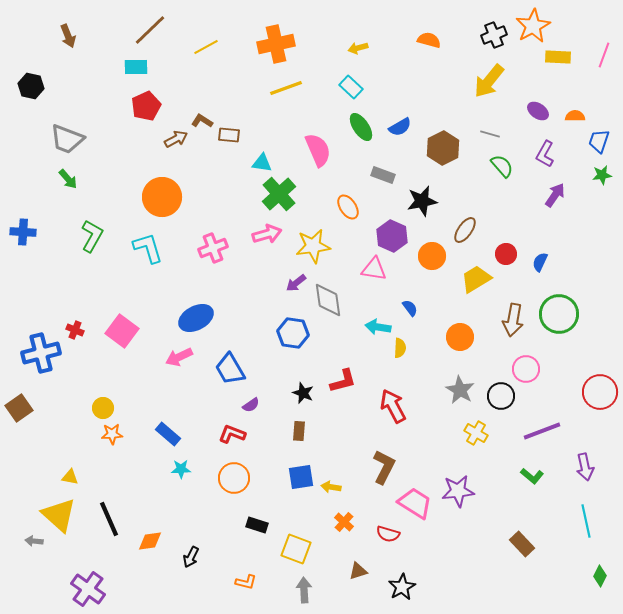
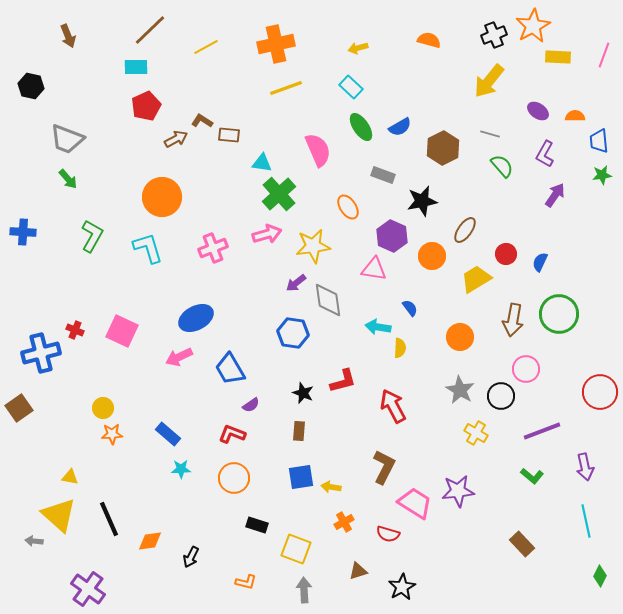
blue trapezoid at (599, 141): rotated 25 degrees counterclockwise
pink square at (122, 331): rotated 12 degrees counterclockwise
orange cross at (344, 522): rotated 18 degrees clockwise
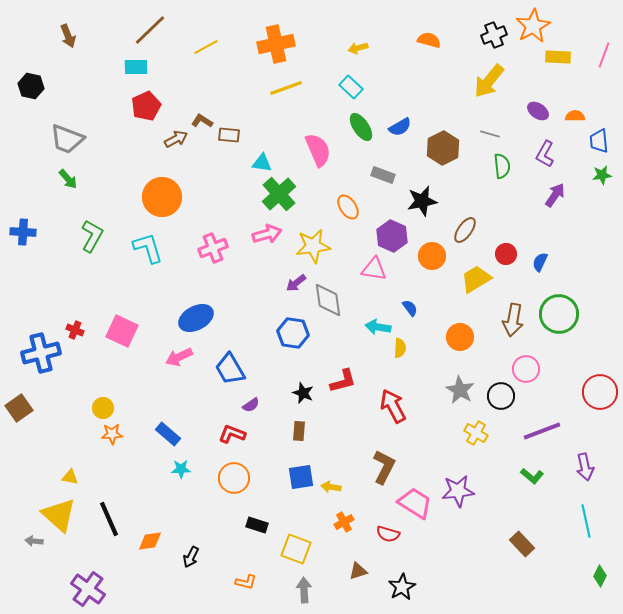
green semicircle at (502, 166): rotated 35 degrees clockwise
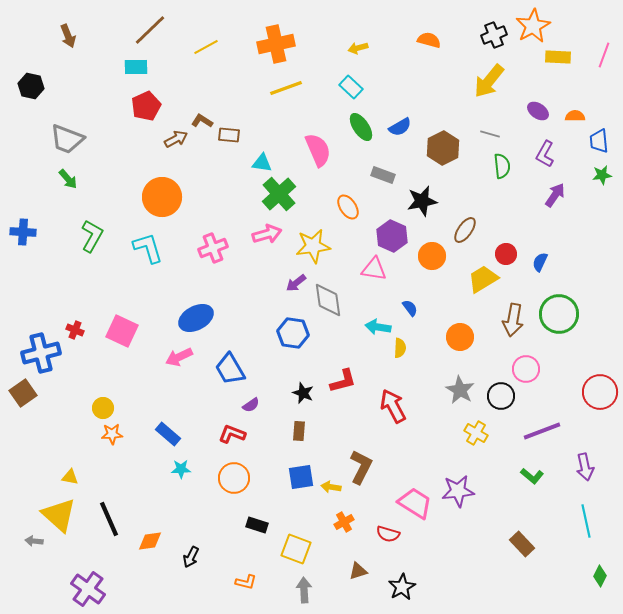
yellow trapezoid at (476, 279): moved 7 px right
brown square at (19, 408): moved 4 px right, 15 px up
brown L-shape at (384, 467): moved 23 px left
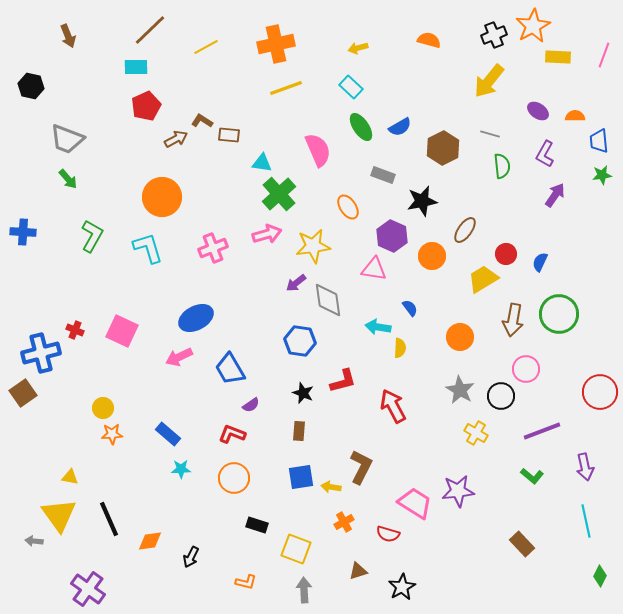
blue hexagon at (293, 333): moved 7 px right, 8 px down
yellow triangle at (59, 515): rotated 12 degrees clockwise
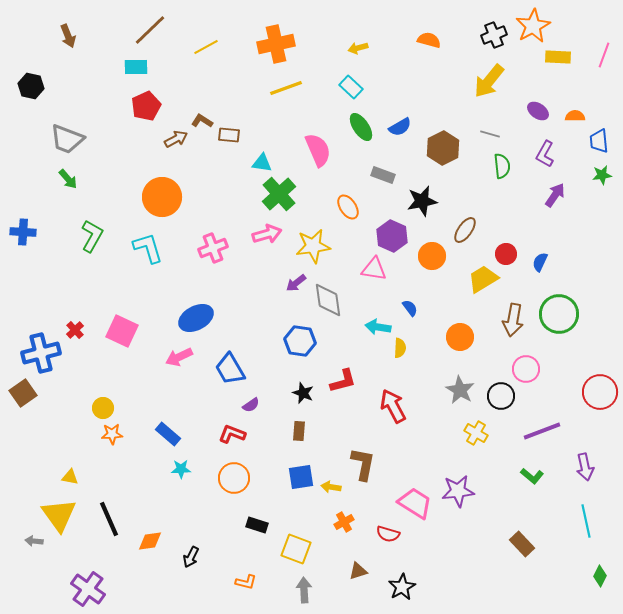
red cross at (75, 330): rotated 24 degrees clockwise
brown L-shape at (361, 467): moved 2 px right, 3 px up; rotated 16 degrees counterclockwise
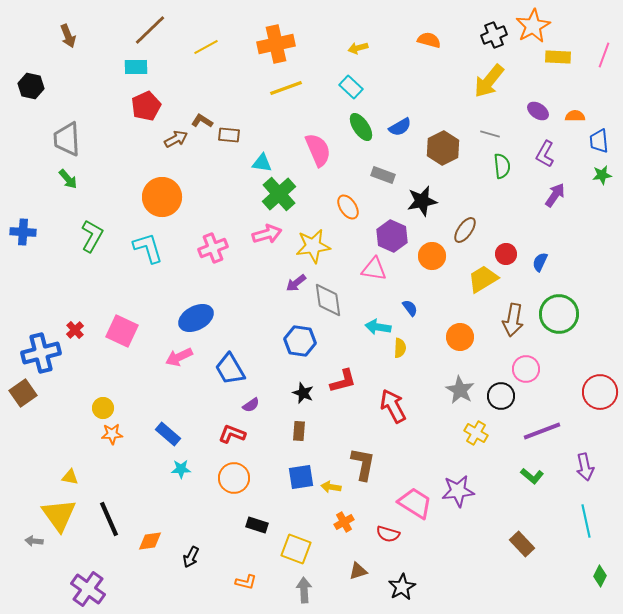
gray trapezoid at (67, 139): rotated 66 degrees clockwise
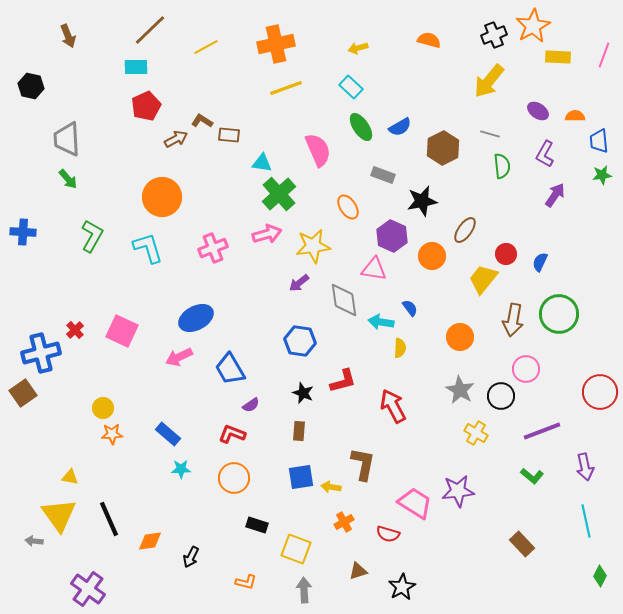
yellow trapezoid at (483, 279): rotated 20 degrees counterclockwise
purple arrow at (296, 283): moved 3 px right
gray diamond at (328, 300): moved 16 px right
cyan arrow at (378, 327): moved 3 px right, 5 px up
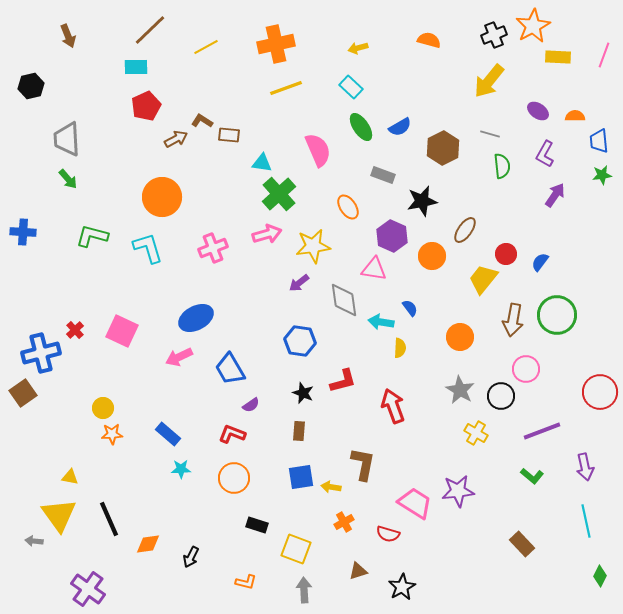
black hexagon at (31, 86): rotated 25 degrees counterclockwise
green L-shape at (92, 236): rotated 104 degrees counterclockwise
blue semicircle at (540, 262): rotated 12 degrees clockwise
green circle at (559, 314): moved 2 px left, 1 px down
red arrow at (393, 406): rotated 8 degrees clockwise
orange diamond at (150, 541): moved 2 px left, 3 px down
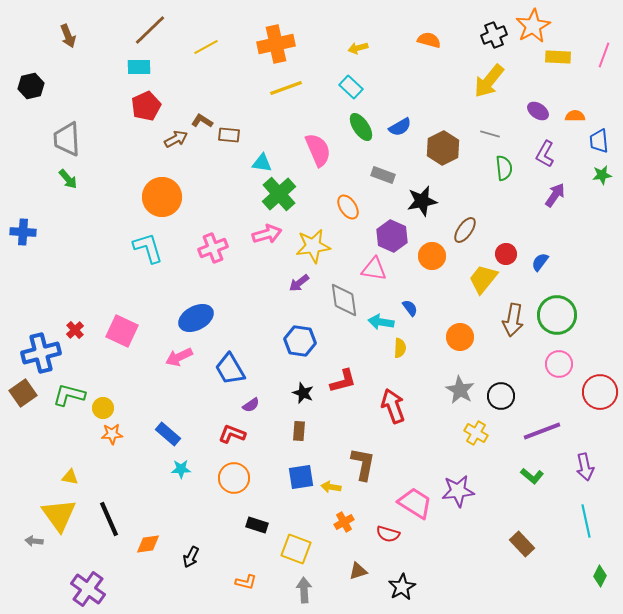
cyan rectangle at (136, 67): moved 3 px right
green semicircle at (502, 166): moved 2 px right, 2 px down
green L-shape at (92, 236): moved 23 px left, 159 px down
pink circle at (526, 369): moved 33 px right, 5 px up
